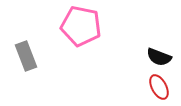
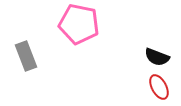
pink pentagon: moved 2 px left, 2 px up
black semicircle: moved 2 px left
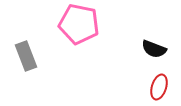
black semicircle: moved 3 px left, 8 px up
red ellipse: rotated 45 degrees clockwise
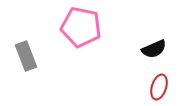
pink pentagon: moved 2 px right, 3 px down
black semicircle: rotated 45 degrees counterclockwise
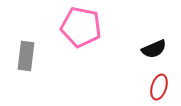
gray rectangle: rotated 28 degrees clockwise
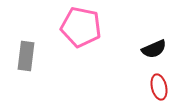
red ellipse: rotated 30 degrees counterclockwise
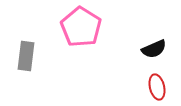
pink pentagon: rotated 21 degrees clockwise
red ellipse: moved 2 px left
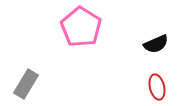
black semicircle: moved 2 px right, 5 px up
gray rectangle: moved 28 px down; rotated 24 degrees clockwise
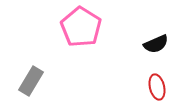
gray rectangle: moved 5 px right, 3 px up
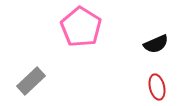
gray rectangle: rotated 16 degrees clockwise
